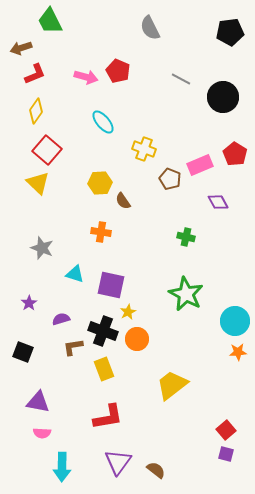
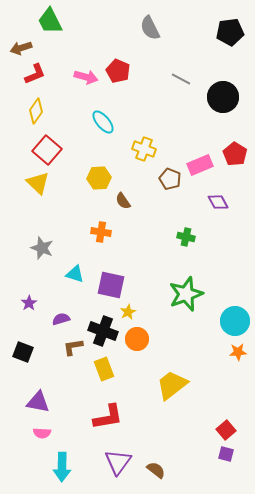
yellow hexagon at (100, 183): moved 1 px left, 5 px up
green star at (186, 294): rotated 24 degrees clockwise
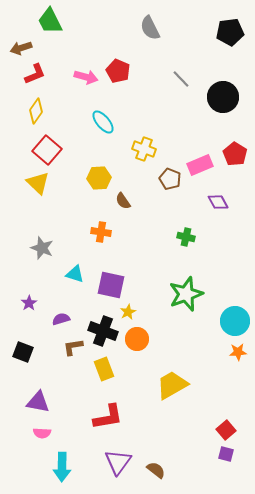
gray line at (181, 79): rotated 18 degrees clockwise
yellow trapezoid at (172, 385): rotated 8 degrees clockwise
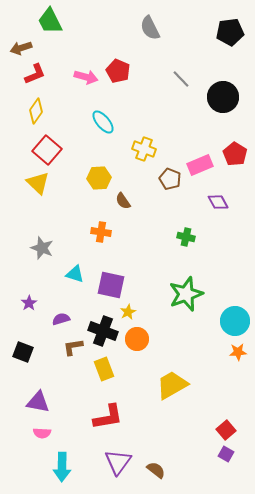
purple square at (226, 454): rotated 14 degrees clockwise
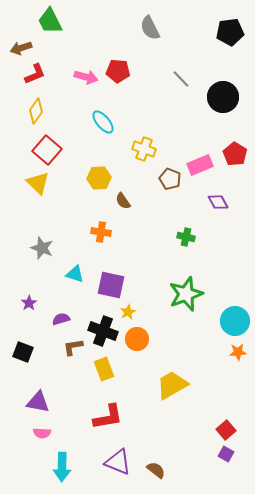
red pentagon at (118, 71): rotated 20 degrees counterclockwise
purple triangle at (118, 462): rotated 44 degrees counterclockwise
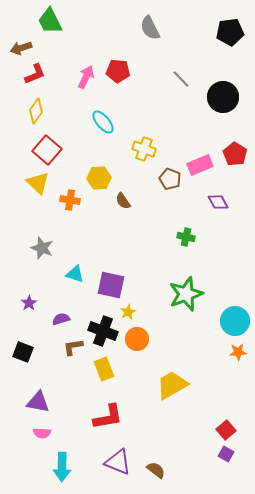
pink arrow at (86, 77): rotated 80 degrees counterclockwise
orange cross at (101, 232): moved 31 px left, 32 px up
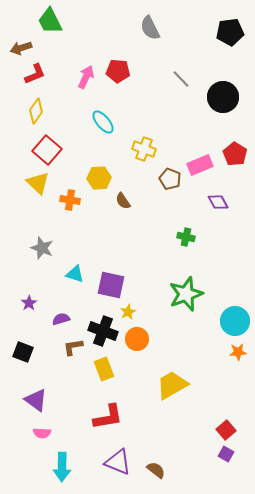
purple triangle at (38, 402): moved 2 px left, 2 px up; rotated 25 degrees clockwise
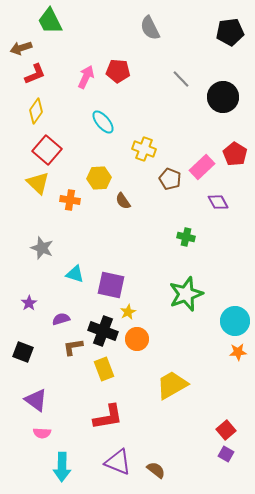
pink rectangle at (200, 165): moved 2 px right, 2 px down; rotated 20 degrees counterclockwise
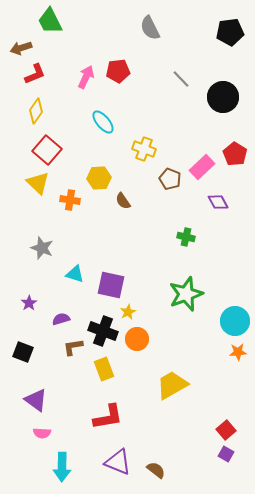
red pentagon at (118, 71): rotated 10 degrees counterclockwise
